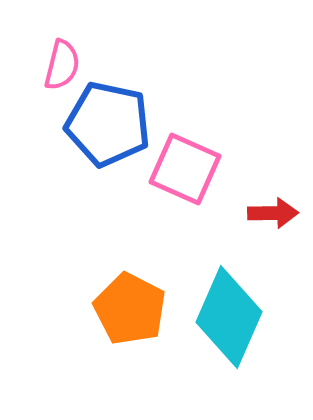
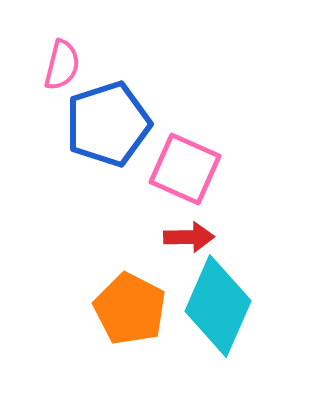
blue pentagon: rotated 30 degrees counterclockwise
red arrow: moved 84 px left, 24 px down
cyan diamond: moved 11 px left, 11 px up
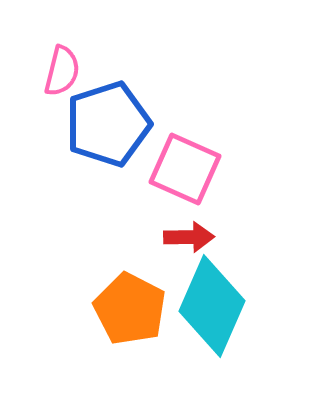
pink semicircle: moved 6 px down
cyan diamond: moved 6 px left
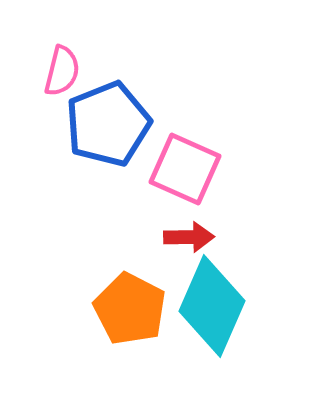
blue pentagon: rotated 4 degrees counterclockwise
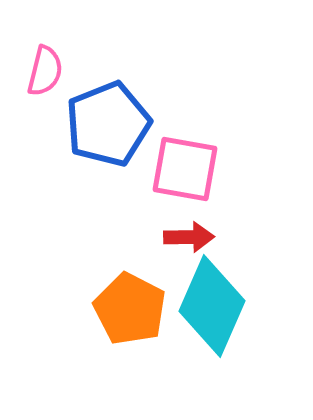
pink semicircle: moved 17 px left
pink square: rotated 14 degrees counterclockwise
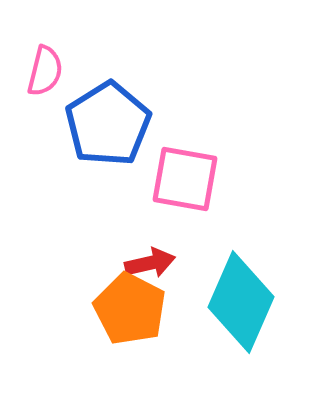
blue pentagon: rotated 10 degrees counterclockwise
pink square: moved 10 px down
red arrow: moved 39 px left, 26 px down; rotated 12 degrees counterclockwise
cyan diamond: moved 29 px right, 4 px up
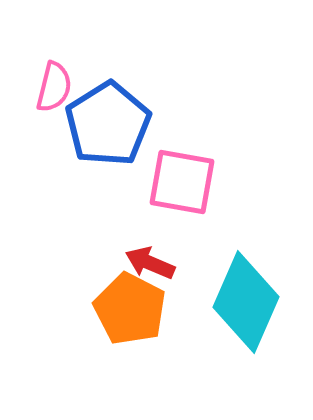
pink semicircle: moved 9 px right, 16 px down
pink square: moved 3 px left, 3 px down
red arrow: rotated 144 degrees counterclockwise
cyan diamond: moved 5 px right
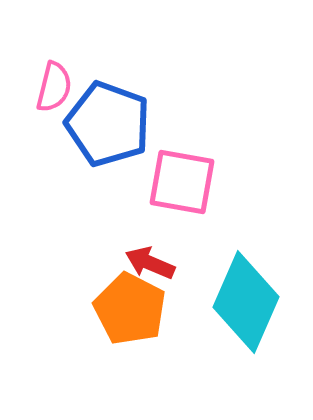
blue pentagon: rotated 20 degrees counterclockwise
